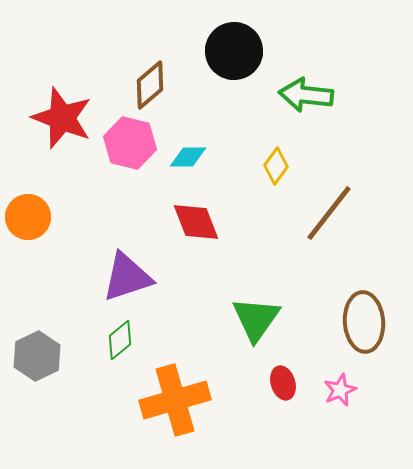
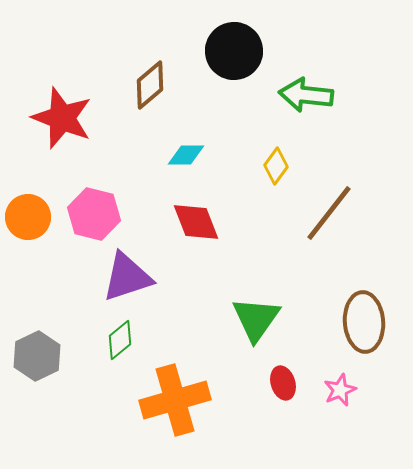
pink hexagon: moved 36 px left, 71 px down
cyan diamond: moved 2 px left, 2 px up
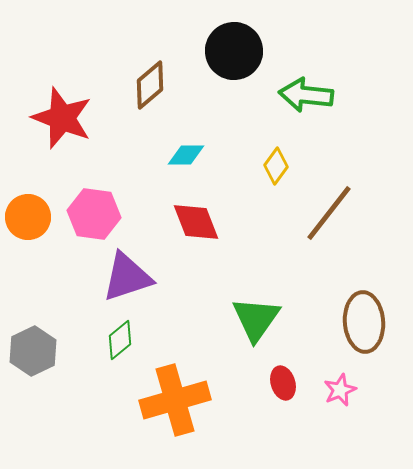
pink hexagon: rotated 6 degrees counterclockwise
gray hexagon: moved 4 px left, 5 px up
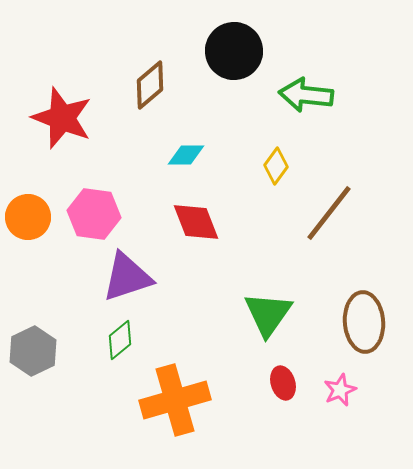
green triangle: moved 12 px right, 5 px up
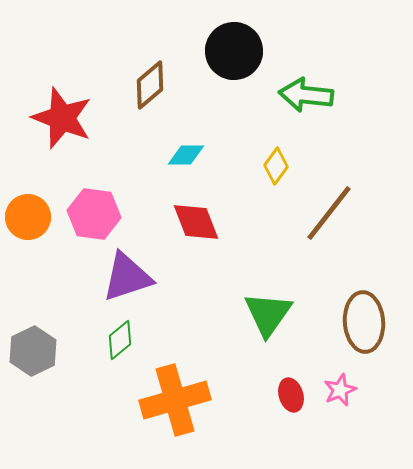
red ellipse: moved 8 px right, 12 px down
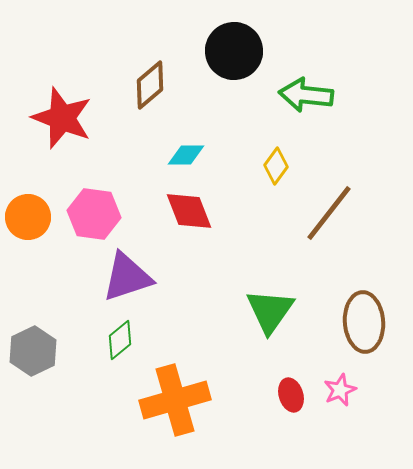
red diamond: moved 7 px left, 11 px up
green triangle: moved 2 px right, 3 px up
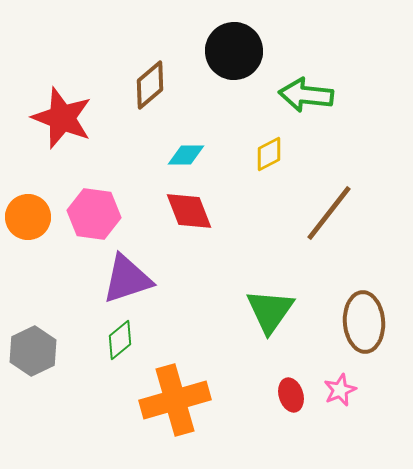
yellow diamond: moved 7 px left, 12 px up; rotated 27 degrees clockwise
purple triangle: moved 2 px down
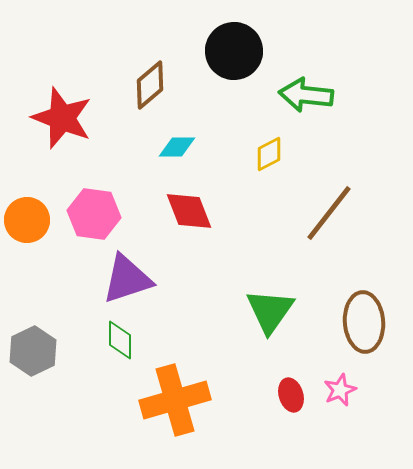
cyan diamond: moved 9 px left, 8 px up
orange circle: moved 1 px left, 3 px down
green diamond: rotated 51 degrees counterclockwise
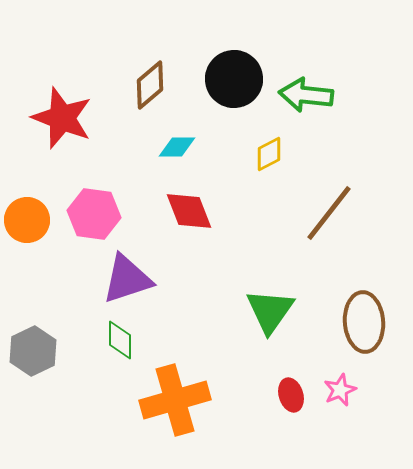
black circle: moved 28 px down
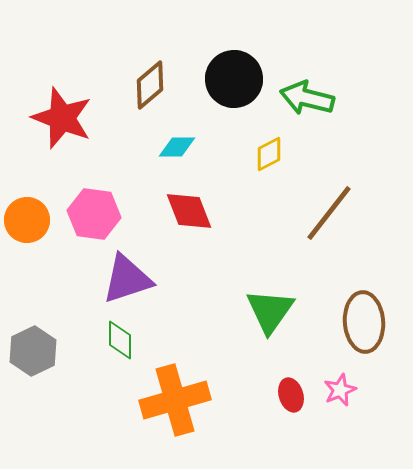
green arrow: moved 1 px right, 3 px down; rotated 8 degrees clockwise
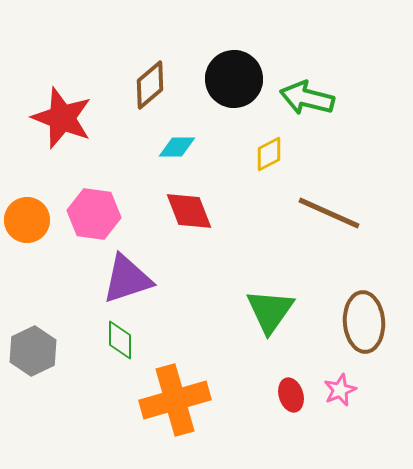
brown line: rotated 76 degrees clockwise
